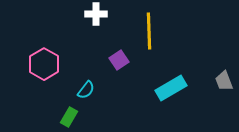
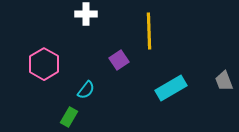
white cross: moved 10 px left
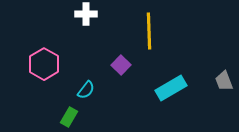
purple square: moved 2 px right, 5 px down; rotated 12 degrees counterclockwise
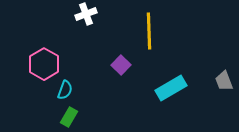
white cross: rotated 20 degrees counterclockwise
cyan semicircle: moved 21 px left; rotated 18 degrees counterclockwise
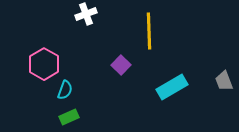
cyan rectangle: moved 1 px right, 1 px up
green rectangle: rotated 36 degrees clockwise
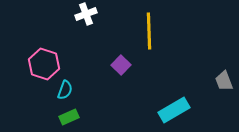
pink hexagon: rotated 12 degrees counterclockwise
cyan rectangle: moved 2 px right, 23 px down
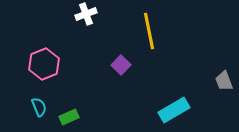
yellow line: rotated 9 degrees counterclockwise
pink hexagon: rotated 20 degrees clockwise
cyan semicircle: moved 26 px left, 17 px down; rotated 42 degrees counterclockwise
